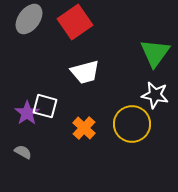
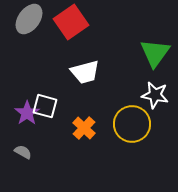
red square: moved 4 px left
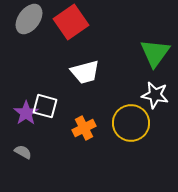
purple star: moved 1 px left
yellow circle: moved 1 px left, 1 px up
orange cross: rotated 20 degrees clockwise
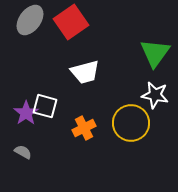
gray ellipse: moved 1 px right, 1 px down
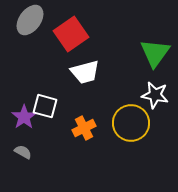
red square: moved 12 px down
purple star: moved 2 px left, 4 px down
